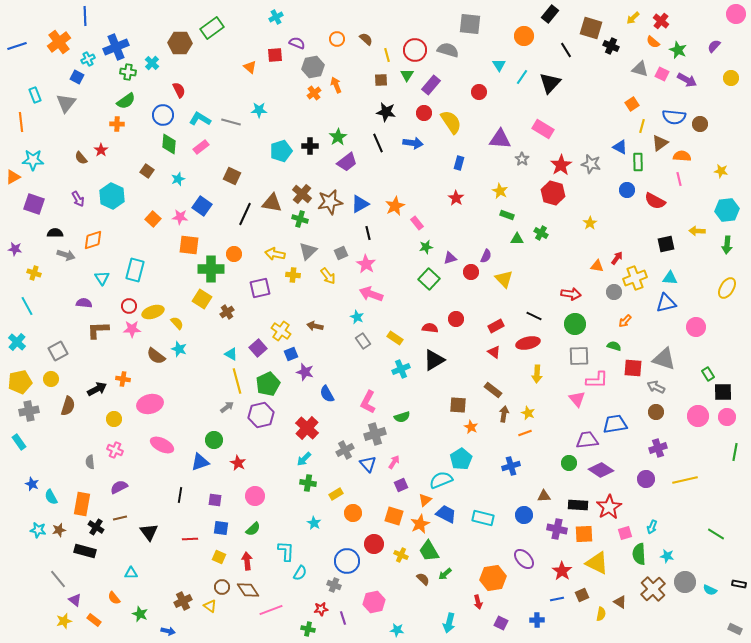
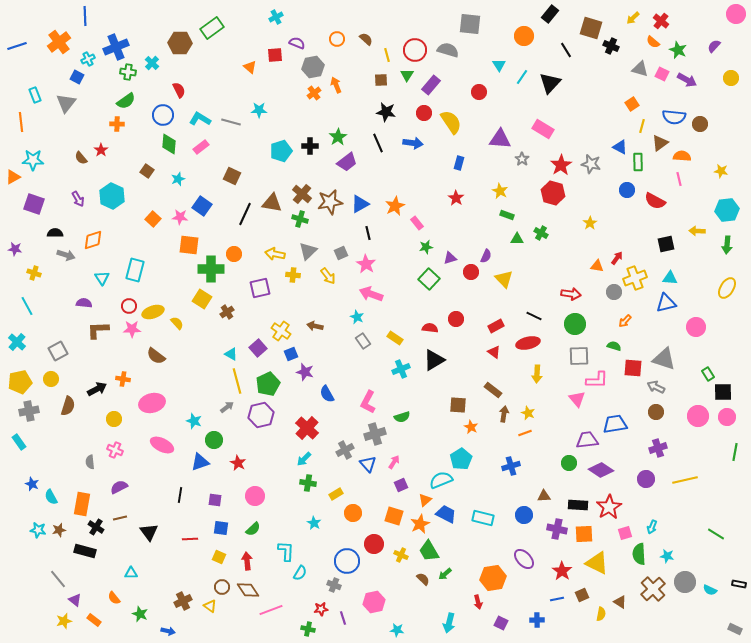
cyan star at (179, 349): moved 15 px right, 72 px down
pink ellipse at (150, 404): moved 2 px right, 1 px up
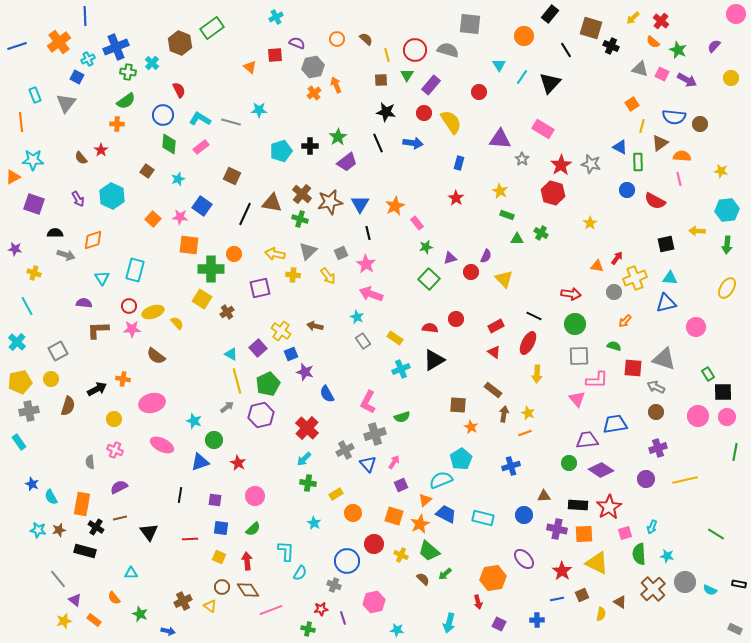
brown hexagon at (180, 43): rotated 20 degrees clockwise
blue triangle at (360, 204): rotated 30 degrees counterclockwise
red ellipse at (528, 343): rotated 50 degrees counterclockwise
green trapezoid at (429, 551): rotated 20 degrees counterclockwise
purple square at (501, 623): moved 2 px left, 1 px down
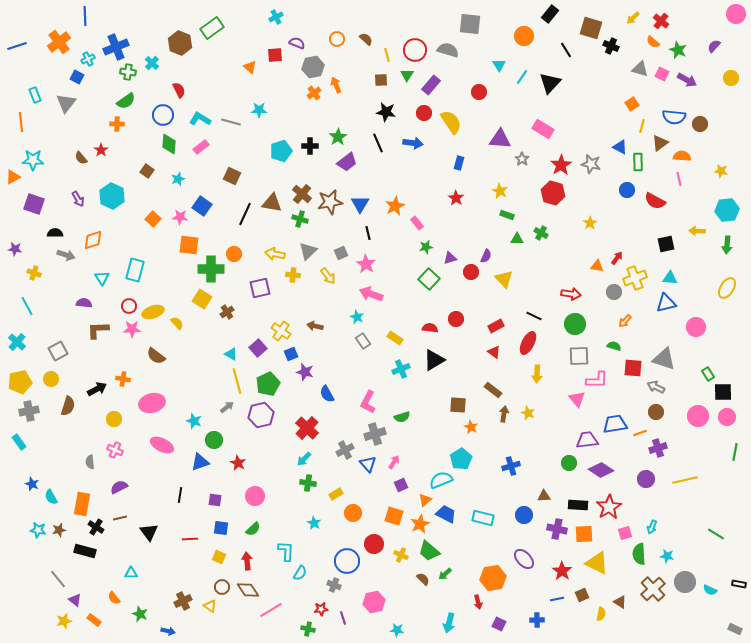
orange line at (525, 433): moved 115 px right
pink line at (271, 610): rotated 10 degrees counterclockwise
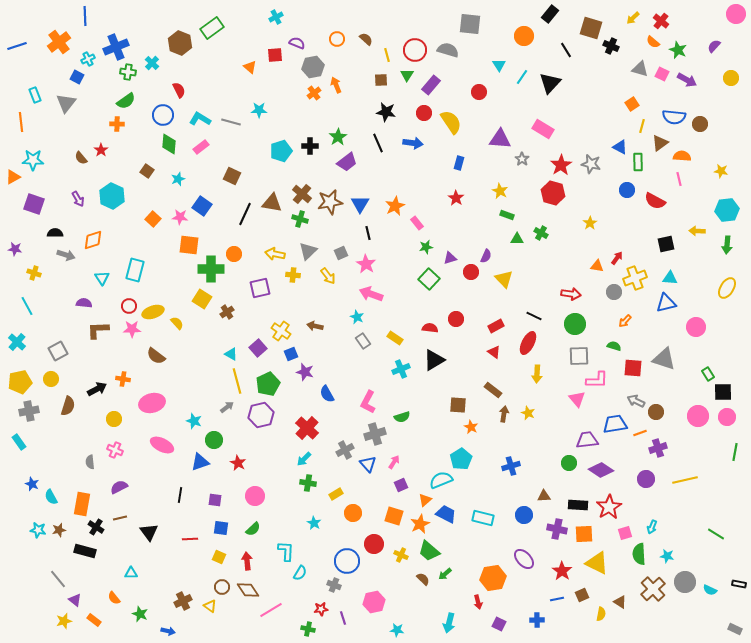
gray arrow at (656, 387): moved 20 px left, 14 px down
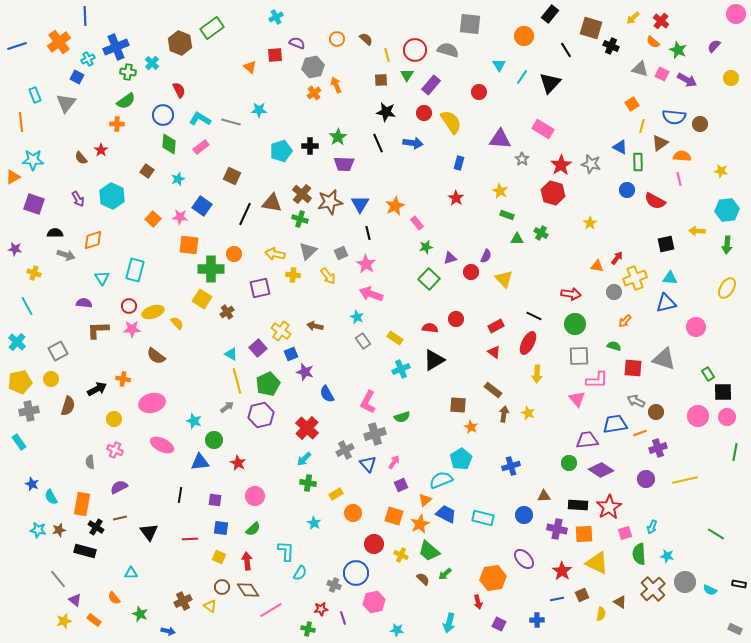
purple trapezoid at (347, 162): moved 3 px left, 2 px down; rotated 40 degrees clockwise
blue triangle at (200, 462): rotated 12 degrees clockwise
blue circle at (347, 561): moved 9 px right, 12 px down
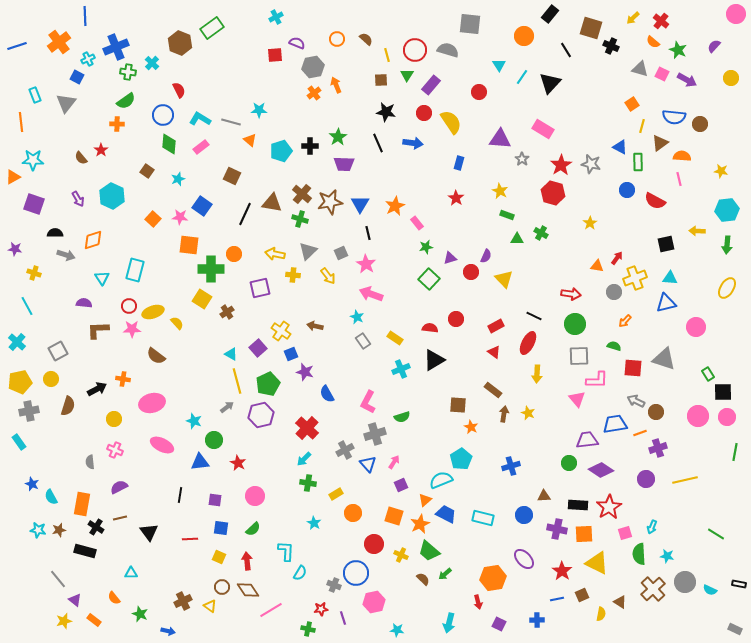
orange triangle at (250, 67): moved 73 px down
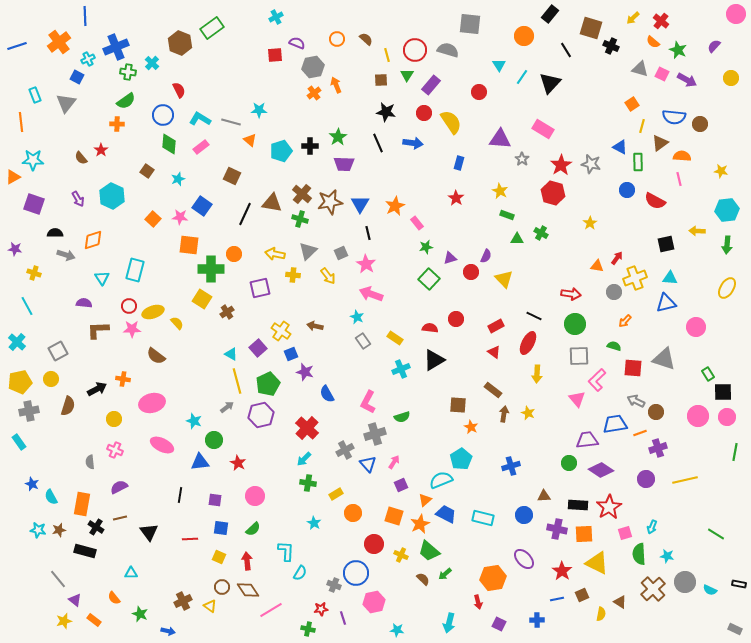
pink L-shape at (597, 380): rotated 135 degrees clockwise
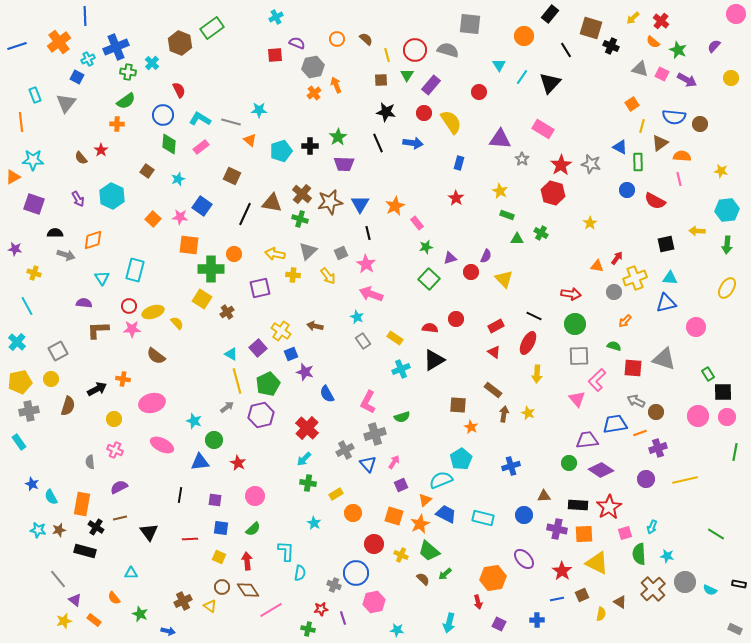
cyan semicircle at (300, 573): rotated 21 degrees counterclockwise
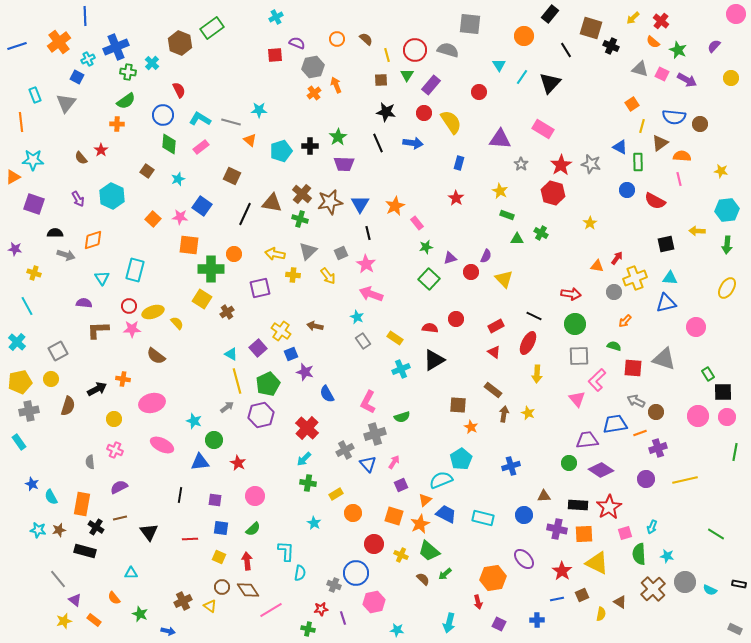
gray star at (522, 159): moved 1 px left, 5 px down
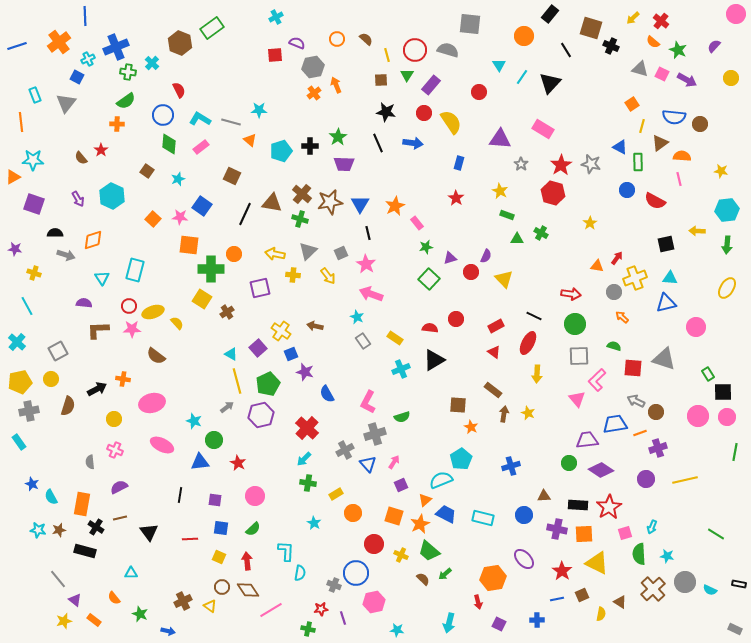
orange arrow at (625, 321): moved 3 px left, 4 px up; rotated 88 degrees clockwise
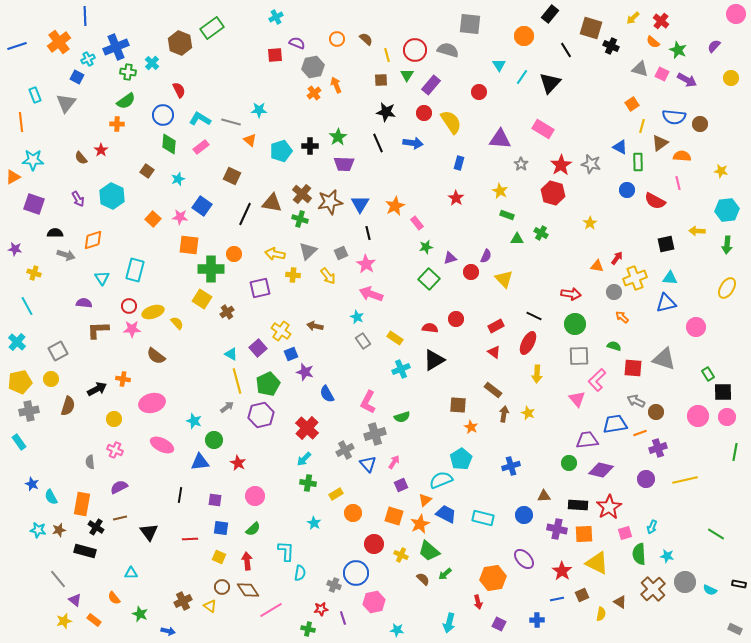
pink line at (679, 179): moved 1 px left, 4 px down
purple diamond at (601, 470): rotated 20 degrees counterclockwise
